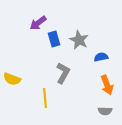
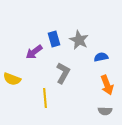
purple arrow: moved 4 px left, 29 px down
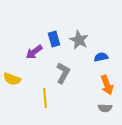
gray semicircle: moved 3 px up
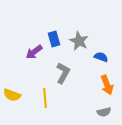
gray star: moved 1 px down
blue semicircle: rotated 32 degrees clockwise
yellow semicircle: moved 16 px down
gray semicircle: moved 1 px left, 4 px down; rotated 16 degrees counterclockwise
